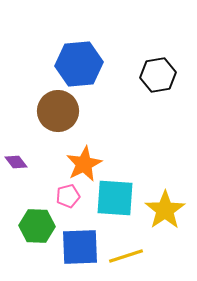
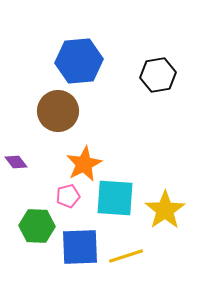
blue hexagon: moved 3 px up
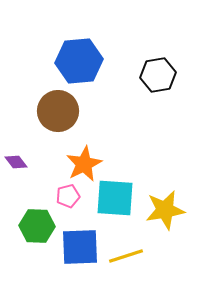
yellow star: rotated 24 degrees clockwise
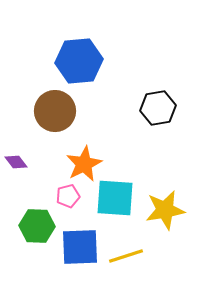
black hexagon: moved 33 px down
brown circle: moved 3 px left
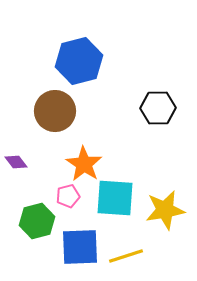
blue hexagon: rotated 9 degrees counterclockwise
black hexagon: rotated 8 degrees clockwise
orange star: rotated 12 degrees counterclockwise
green hexagon: moved 5 px up; rotated 16 degrees counterclockwise
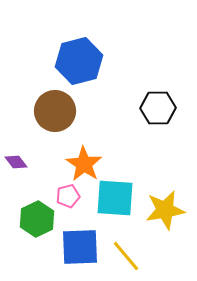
green hexagon: moved 2 px up; rotated 12 degrees counterclockwise
yellow line: rotated 68 degrees clockwise
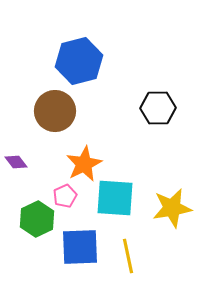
orange star: rotated 12 degrees clockwise
pink pentagon: moved 3 px left; rotated 10 degrees counterclockwise
yellow star: moved 7 px right, 2 px up
yellow line: moved 2 px right; rotated 28 degrees clockwise
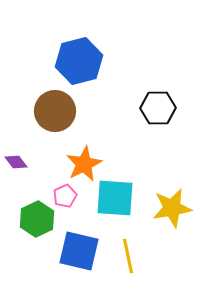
blue square: moved 1 px left, 4 px down; rotated 15 degrees clockwise
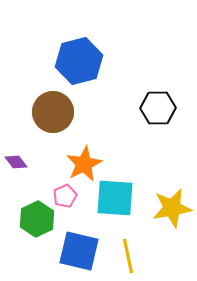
brown circle: moved 2 px left, 1 px down
